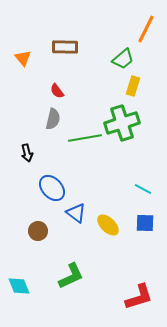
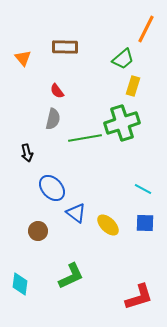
cyan diamond: moved 1 px right, 2 px up; rotated 30 degrees clockwise
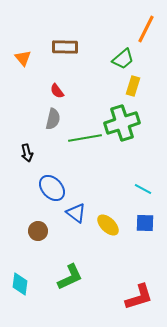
green L-shape: moved 1 px left, 1 px down
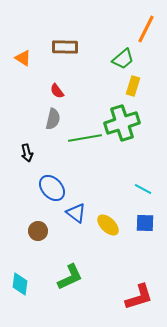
orange triangle: rotated 18 degrees counterclockwise
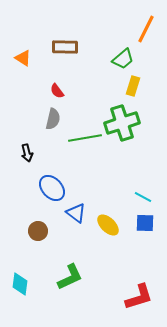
cyan line: moved 8 px down
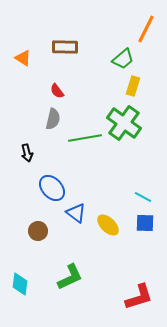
green cross: moved 2 px right; rotated 36 degrees counterclockwise
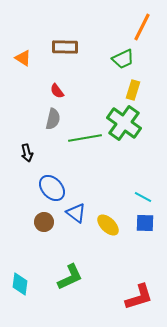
orange line: moved 4 px left, 2 px up
green trapezoid: rotated 15 degrees clockwise
yellow rectangle: moved 4 px down
brown circle: moved 6 px right, 9 px up
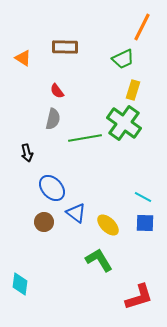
green L-shape: moved 29 px right, 17 px up; rotated 96 degrees counterclockwise
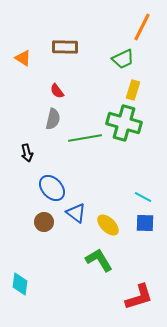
green cross: rotated 20 degrees counterclockwise
